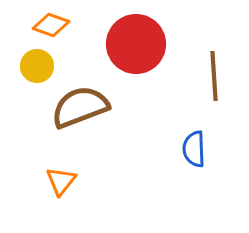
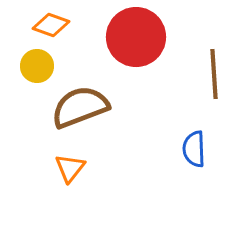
red circle: moved 7 px up
brown line: moved 2 px up
orange triangle: moved 9 px right, 13 px up
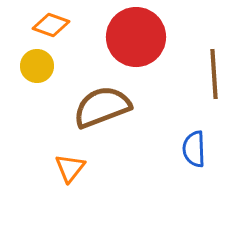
brown semicircle: moved 22 px right
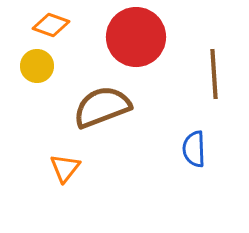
orange triangle: moved 5 px left
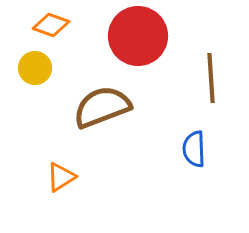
red circle: moved 2 px right, 1 px up
yellow circle: moved 2 px left, 2 px down
brown line: moved 3 px left, 4 px down
orange triangle: moved 4 px left, 9 px down; rotated 20 degrees clockwise
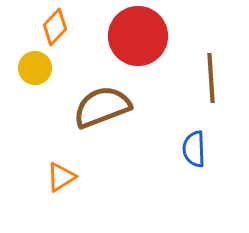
orange diamond: moved 4 px right, 2 px down; rotated 66 degrees counterclockwise
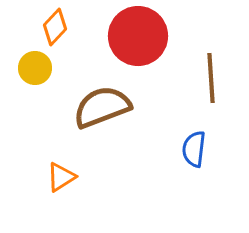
blue semicircle: rotated 9 degrees clockwise
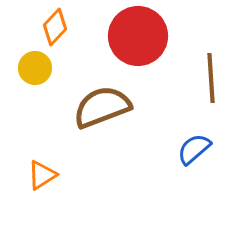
blue semicircle: rotated 42 degrees clockwise
orange triangle: moved 19 px left, 2 px up
